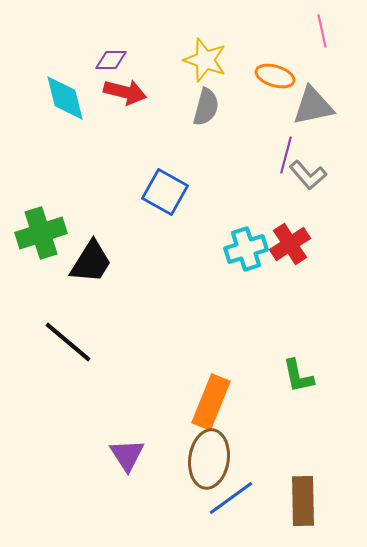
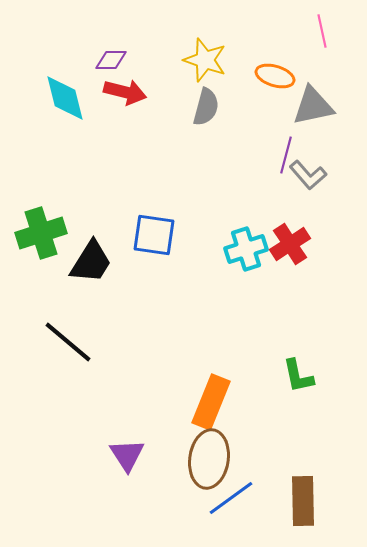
blue square: moved 11 px left, 43 px down; rotated 21 degrees counterclockwise
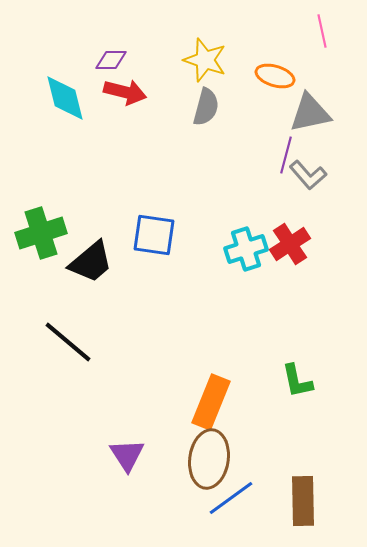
gray triangle: moved 3 px left, 7 px down
black trapezoid: rotated 18 degrees clockwise
green L-shape: moved 1 px left, 5 px down
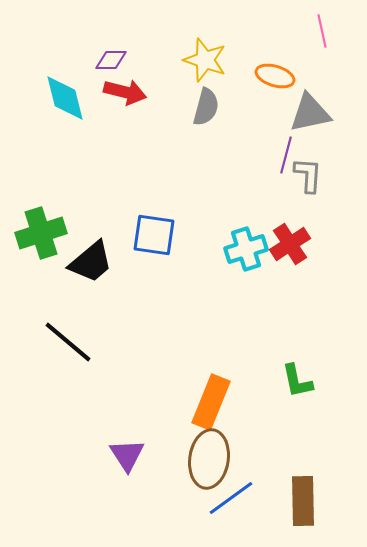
gray L-shape: rotated 135 degrees counterclockwise
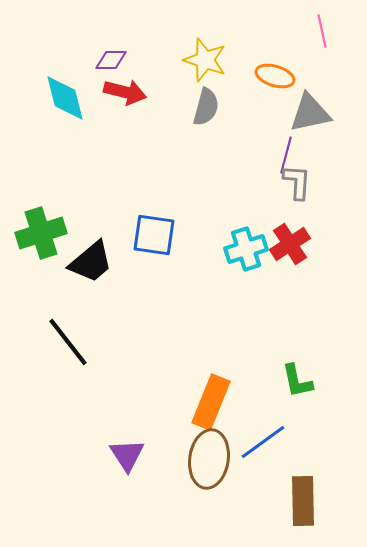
gray L-shape: moved 11 px left, 7 px down
black line: rotated 12 degrees clockwise
blue line: moved 32 px right, 56 px up
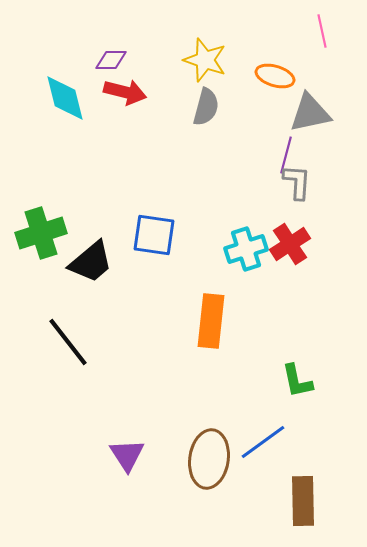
orange rectangle: moved 81 px up; rotated 16 degrees counterclockwise
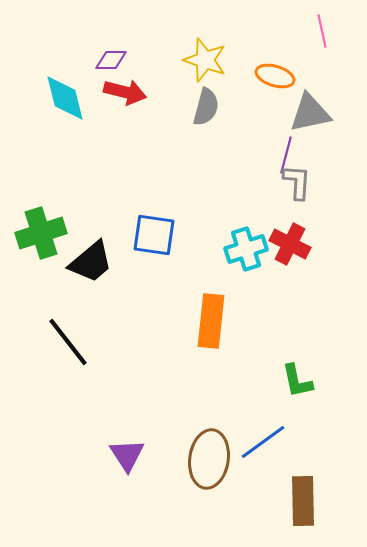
red cross: rotated 30 degrees counterclockwise
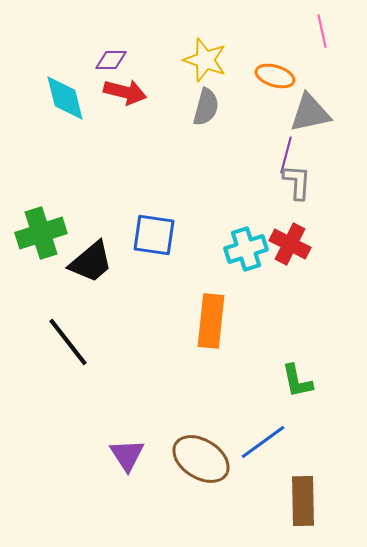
brown ellipse: moved 8 px left; rotated 66 degrees counterclockwise
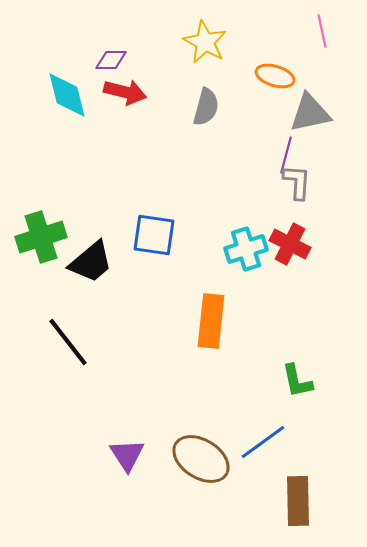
yellow star: moved 18 px up; rotated 9 degrees clockwise
cyan diamond: moved 2 px right, 3 px up
green cross: moved 4 px down
brown rectangle: moved 5 px left
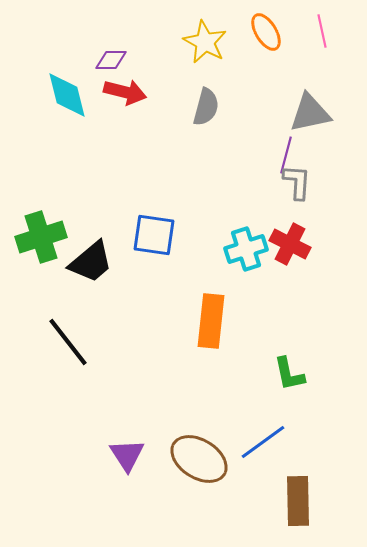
orange ellipse: moved 9 px left, 44 px up; rotated 42 degrees clockwise
green L-shape: moved 8 px left, 7 px up
brown ellipse: moved 2 px left
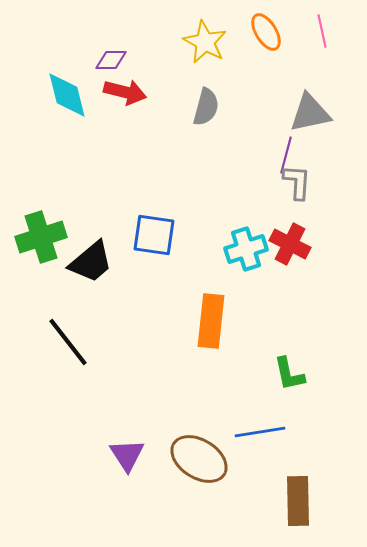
blue line: moved 3 px left, 10 px up; rotated 27 degrees clockwise
